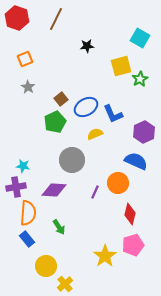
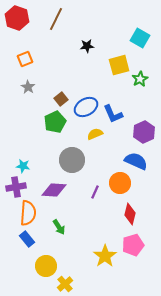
yellow square: moved 2 px left, 1 px up
orange circle: moved 2 px right
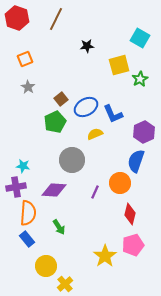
blue semicircle: rotated 95 degrees counterclockwise
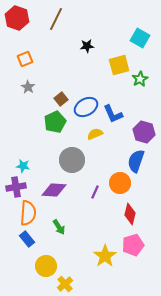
purple hexagon: rotated 20 degrees counterclockwise
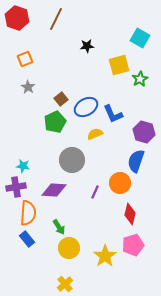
yellow circle: moved 23 px right, 18 px up
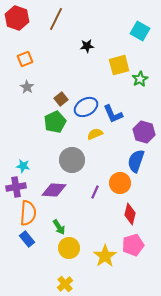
cyan square: moved 7 px up
gray star: moved 1 px left
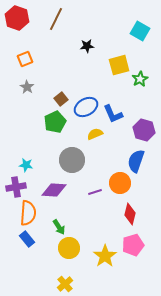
purple hexagon: moved 2 px up
cyan star: moved 3 px right, 1 px up
purple line: rotated 48 degrees clockwise
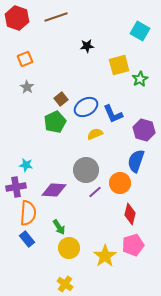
brown line: moved 2 px up; rotated 45 degrees clockwise
gray circle: moved 14 px right, 10 px down
purple line: rotated 24 degrees counterclockwise
yellow cross: rotated 14 degrees counterclockwise
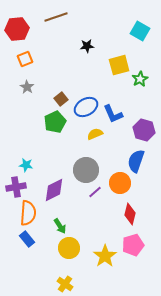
red hexagon: moved 11 px down; rotated 25 degrees counterclockwise
purple diamond: rotated 30 degrees counterclockwise
green arrow: moved 1 px right, 1 px up
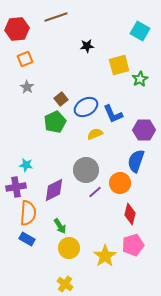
purple hexagon: rotated 15 degrees counterclockwise
blue rectangle: rotated 21 degrees counterclockwise
